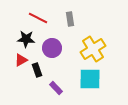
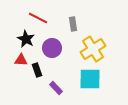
gray rectangle: moved 3 px right, 5 px down
black star: rotated 24 degrees clockwise
red triangle: rotated 32 degrees clockwise
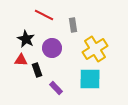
red line: moved 6 px right, 3 px up
gray rectangle: moved 1 px down
yellow cross: moved 2 px right
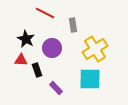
red line: moved 1 px right, 2 px up
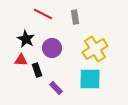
red line: moved 2 px left, 1 px down
gray rectangle: moved 2 px right, 8 px up
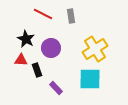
gray rectangle: moved 4 px left, 1 px up
purple circle: moved 1 px left
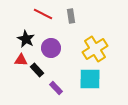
black rectangle: rotated 24 degrees counterclockwise
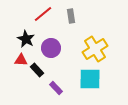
red line: rotated 66 degrees counterclockwise
